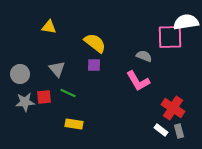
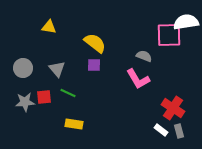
pink square: moved 1 px left, 2 px up
gray circle: moved 3 px right, 6 px up
pink L-shape: moved 2 px up
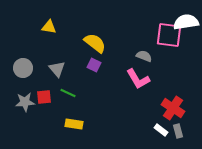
pink square: rotated 8 degrees clockwise
purple square: rotated 24 degrees clockwise
gray rectangle: moved 1 px left
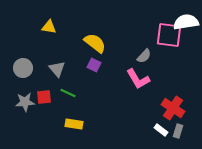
gray semicircle: rotated 112 degrees clockwise
gray rectangle: rotated 32 degrees clockwise
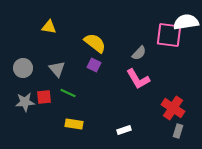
gray semicircle: moved 5 px left, 3 px up
white rectangle: moved 37 px left; rotated 56 degrees counterclockwise
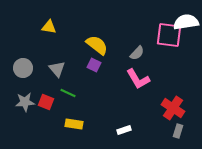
yellow semicircle: moved 2 px right, 2 px down
gray semicircle: moved 2 px left
red square: moved 2 px right, 5 px down; rotated 28 degrees clockwise
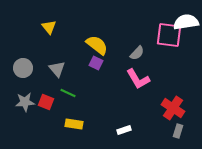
yellow triangle: rotated 42 degrees clockwise
purple square: moved 2 px right, 2 px up
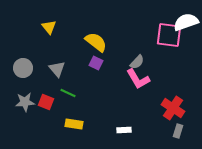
white semicircle: rotated 10 degrees counterclockwise
yellow semicircle: moved 1 px left, 3 px up
gray semicircle: moved 9 px down
white rectangle: rotated 16 degrees clockwise
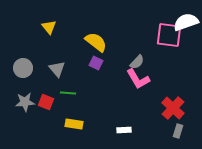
green line: rotated 21 degrees counterclockwise
red cross: rotated 10 degrees clockwise
